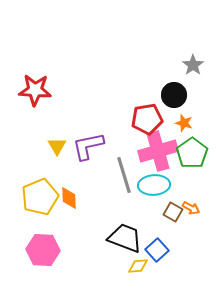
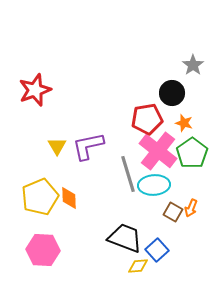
red star: rotated 24 degrees counterclockwise
black circle: moved 2 px left, 2 px up
pink cross: rotated 36 degrees counterclockwise
gray line: moved 4 px right, 1 px up
orange arrow: rotated 84 degrees clockwise
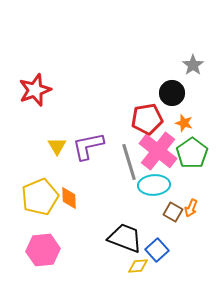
gray line: moved 1 px right, 12 px up
pink hexagon: rotated 8 degrees counterclockwise
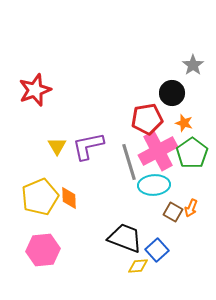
pink cross: rotated 24 degrees clockwise
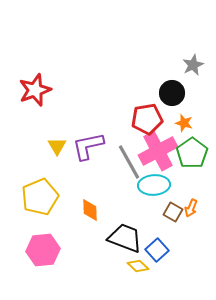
gray star: rotated 10 degrees clockwise
gray line: rotated 12 degrees counterclockwise
orange diamond: moved 21 px right, 12 px down
yellow diamond: rotated 50 degrees clockwise
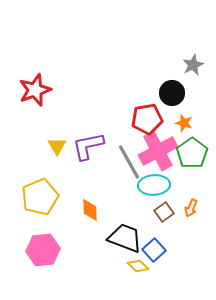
brown square: moved 9 px left; rotated 24 degrees clockwise
blue square: moved 3 px left
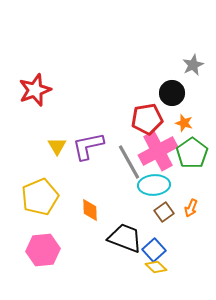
yellow diamond: moved 18 px right, 1 px down
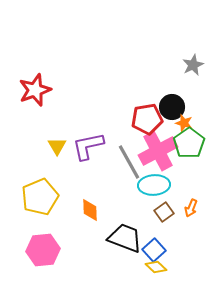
black circle: moved 14 px down
green pentagon: moved 3 px left, 10 px up
